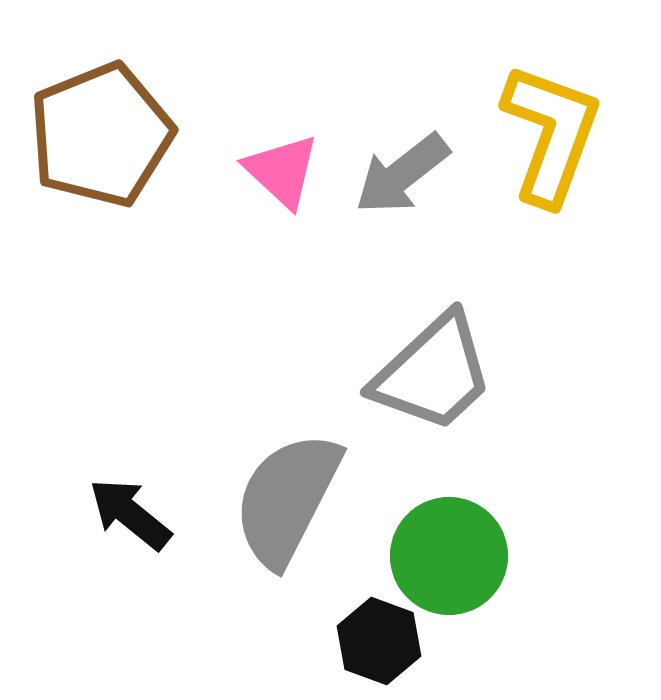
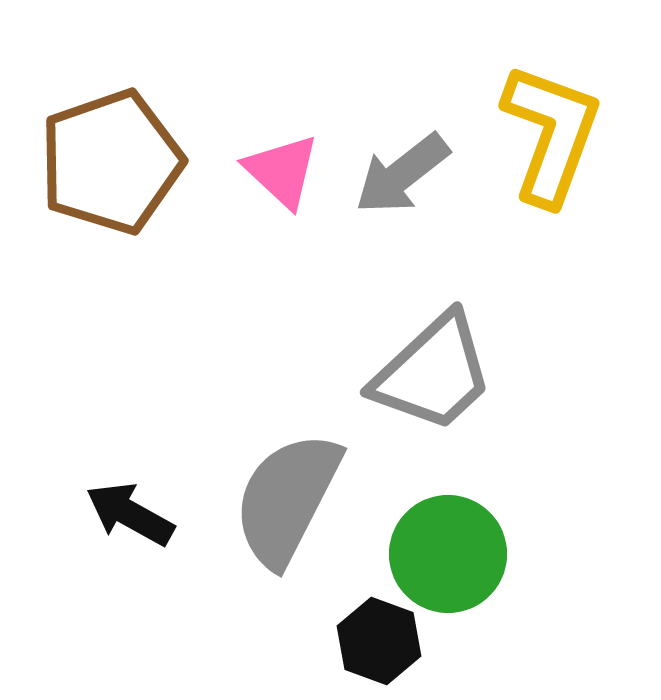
brown pentagon: moved 10 px right, 27 px down; rotated 3 degrees clockwise
black arrow: rotated 10 degrees counterclockwise
green circle: moved 1 px left, 2 px up
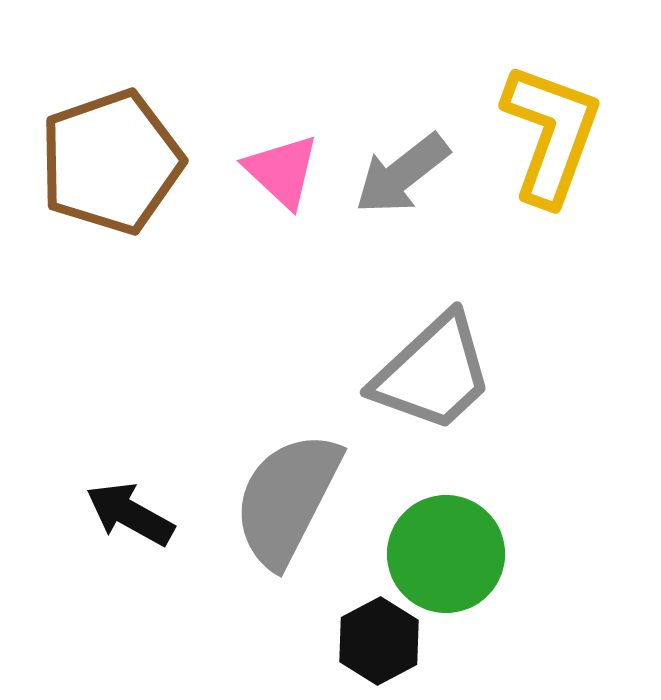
green circle: moved 2 px left
black hexagon: rotated 12 degrees clockwise
